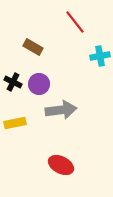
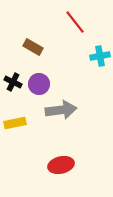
red ellipse: rotated 40 degrees counterclockwise
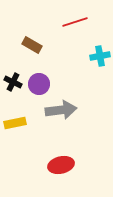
red line: rotated 70 degrees counterclockwise
brown rectangle: moved 1 px left, 2 px up
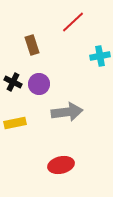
red line: moved 2 px left; rotated 25 degrees counterclockwise
brown rectangle: rotated 42 degrees clockwise
gray arrow: moved 6 px right, 2 px down
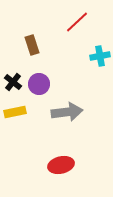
red line: moved 4 px right
black cross: rotated 12 degrees clockwise
yellow rectangle: moved 11 px up
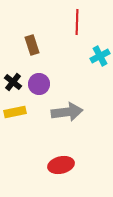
red line: rotated 45 degrees counterclockwise
cyan cross: rotated 18 degrees counterclockwise
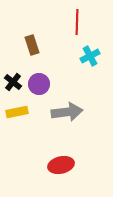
cyan cross: moved 10 px left
yellow rectangle: moved 2 px right
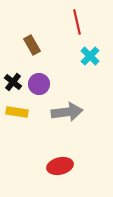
red line: rotated 15 degrees counterclockwise
brown rectangle: rotated 12 degrees counterclockwise
cyan cross: rotated 18 degrees counterclockwise
yellow rectangle: rotated 20 degrees clockwise
red ellipse: moved 1 px left, 1 px down
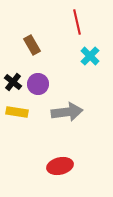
purple circle: moved 1 px left
